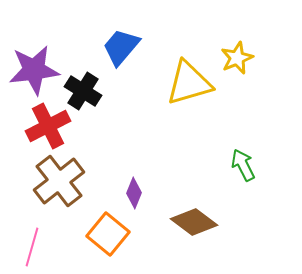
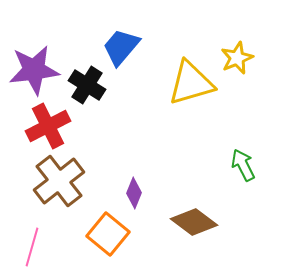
yellow triangle: moved 2 px right
black cross: moved 4 px right, 6 px up
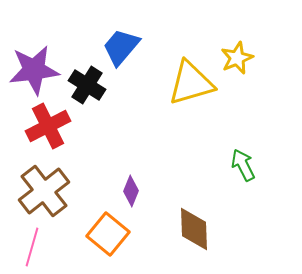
brown cross: moved 15 px left, 10 px down
purple diamond: moved 3 px left, 2 px up
brown diamond: moved 7 px down; rotated 51 degrees clockwise
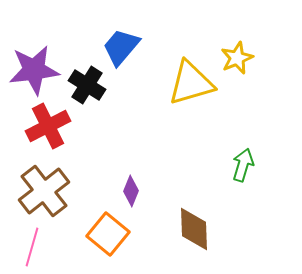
green arrow: rotated 44 degrees clockwise
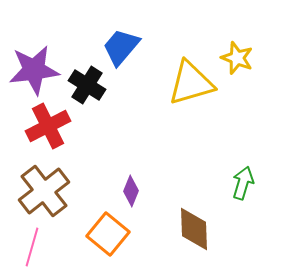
yellow star: rotated 28 degrees counterclockwise
green arrow: moved 18 px down
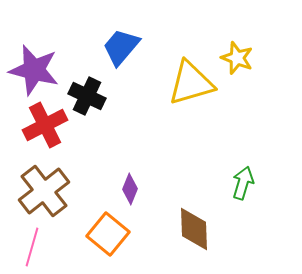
purple star: rotated 21 degrees clockwise
black cross: moved 11 px down; rotated 6 degrees counterclockwise
red cross: moved 3 px left, 1 px up
purple diamond: moved 1 px left, 2 px up
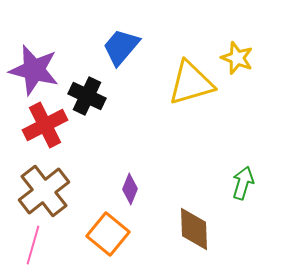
pink line: moved 1 px right, 2 px up
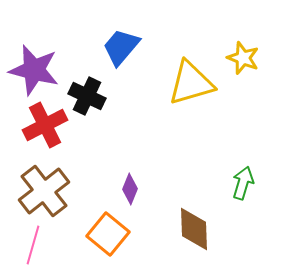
yellow star: moved 6 px right
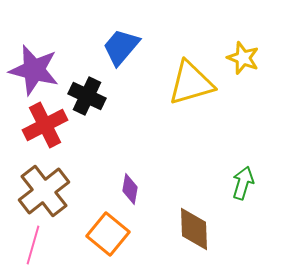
purple diamond: rotated 12 degrees counterclockwise
